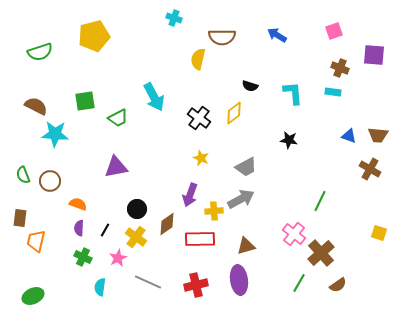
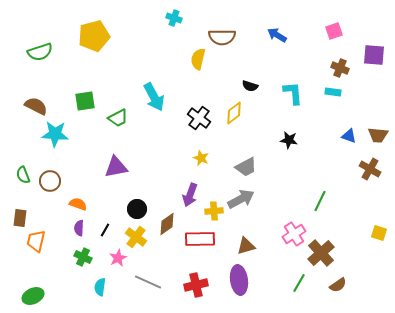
pink cross at (294, 234): rotated 20 degrees clockwise
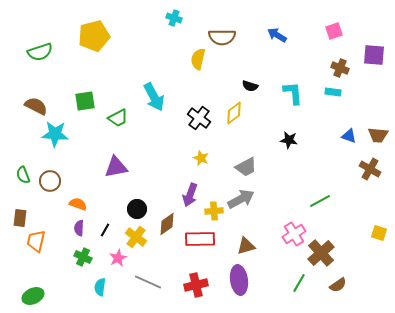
green line at (320, 201): rotated 35 degrees clockwise
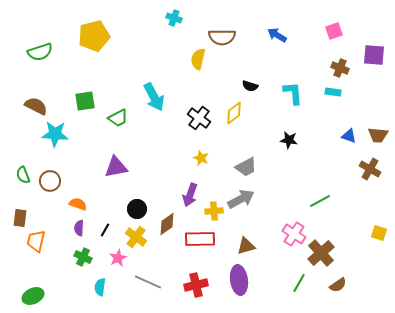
pink cross at (294, 234): rotated 25 degrees counterclockwise
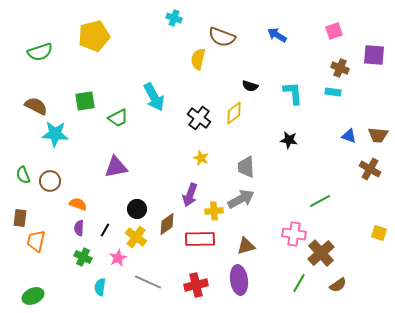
brown semicircle at (222, 37): rotated 20 degrees clockwise
gray trapezoid at (246, 167): rotated 115 degrees clockwise
pink cross at (294, 234): rotated 25 degrees counterclockwise
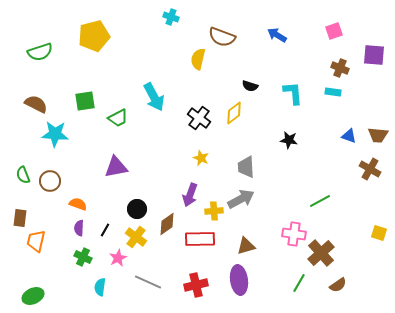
cyan cross at (174, 18): moved 3 px left, 1 px up
brown semicircle at (36, 106): moved 2 px up
